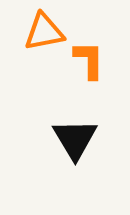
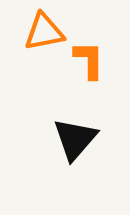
black triangle: rotated 12 degrees clockwise
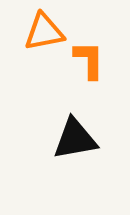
black triangle: rotated 39 degrees clockwise
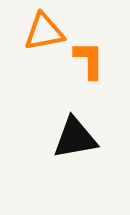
black triangle: moved 1 px up
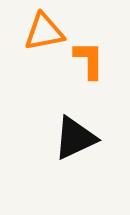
black triangle: rotated 15 degrees counterclockwise
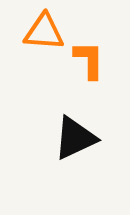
orange triangle: rotated 15 degrees clockwise
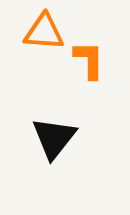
black triangle: moved 21 px left; rotated 27 degrees counterclockwise
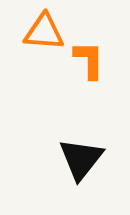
black triangle: moved 27 px right, 21 px down
